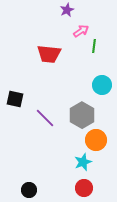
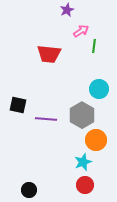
cyan circle: moved 3 px left, 4 px down
black square: moved 3 px right, 6 px down
purple line: moved 1 px right, 1 px down; rotated 40 degrees counterclockwise
red circle: moved 1 px right, 3 px up
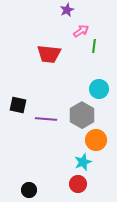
red circle: moved 7 px left, 1 px up
